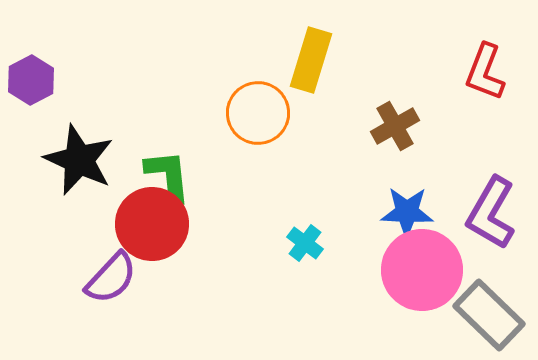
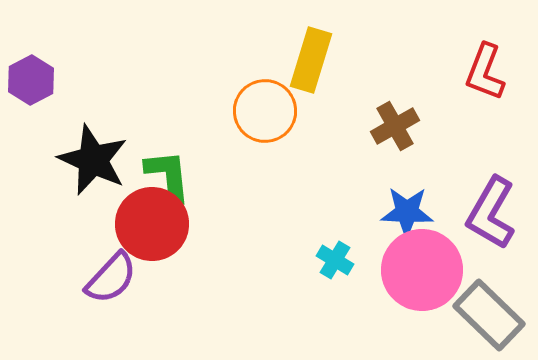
orange circle: moved 7 px right, 2 px up
black star: moved 14 px right
cyan cross: moved 30 px right, 17 px down; rotated 6 degrees counterclockwise
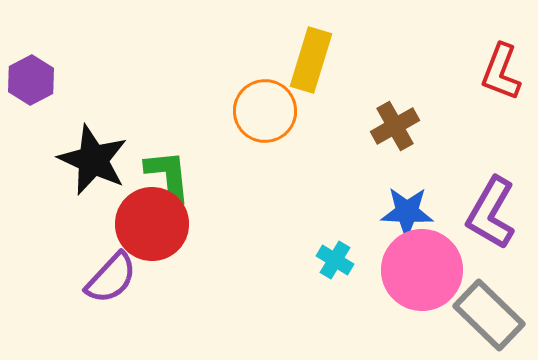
red L-shape: moved 16 px right
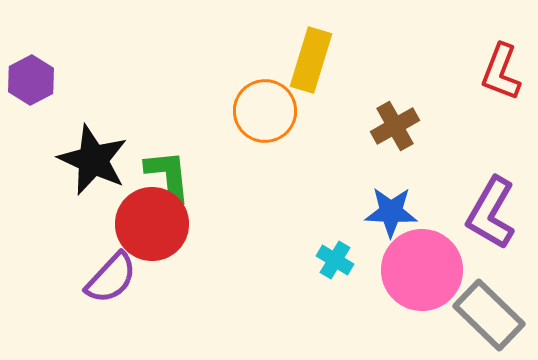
blue star: moved 16 px left
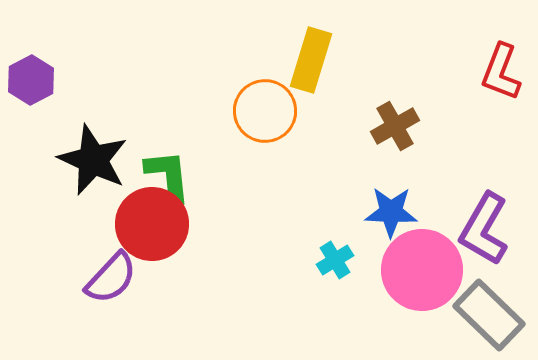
purple L-shape: moved 7 px left, 16 px down
cyan cross: rotated 27 degrees clockwise
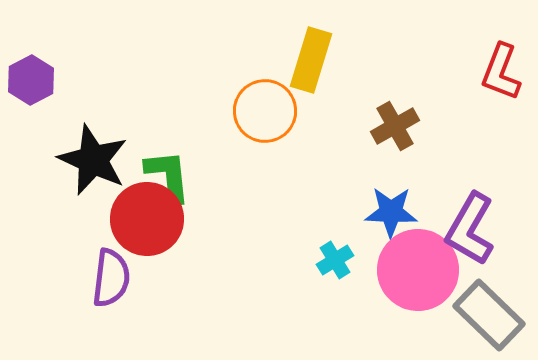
red circle: moved 5 px left, 5 px up
purple L-shape: moved 14 px left
pink circle: moved 4 px left
purple semicircle: rotated 36 degrees counterclockwise
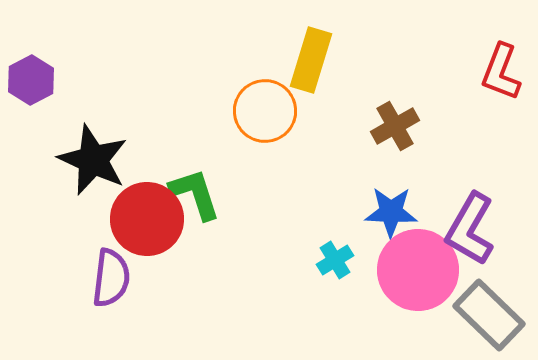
green L-shape: moved 27 px right, 18 px down; rotated 12 degrees counterclockwise
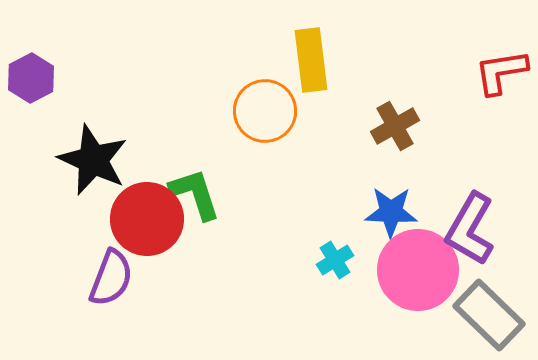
yellow rectangle: rotated 24 degrees counterclockwise
red L-shape: rotated 60 degrees clockwise
purple hexagon: moved 2 px up
purple semicircle: rotated 14 degrees clockwise
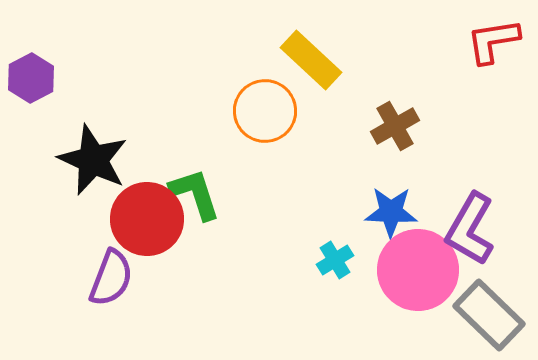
yellow rectangle: rotated 40 degrees counterclockwise
red L-shape: moved 8 px left, 31 px up
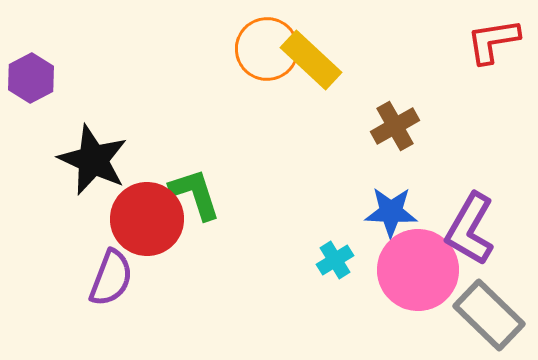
orange circle: moved 2 px right, 62 px up
